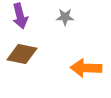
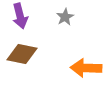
gray star: rotated 30 degrees counterclockwise
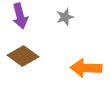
gray star: rotated 12 degrees clockwise
brown diamond: moved 1 px right, 2 px down; rotated 24 degrees clockwise
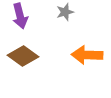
gray star: moved 5 px up
orange arrow: moved 1 px right, 13 px up
